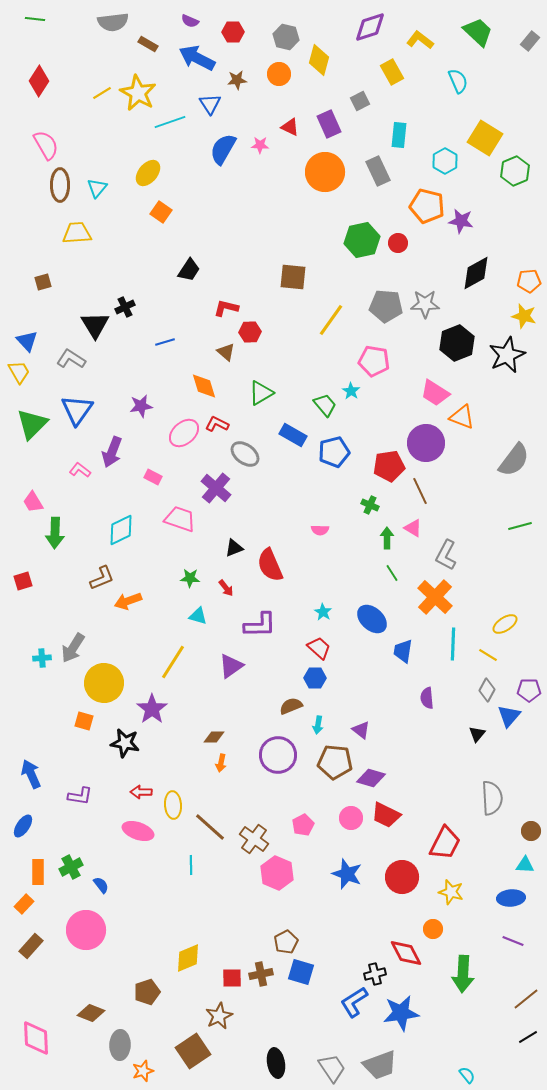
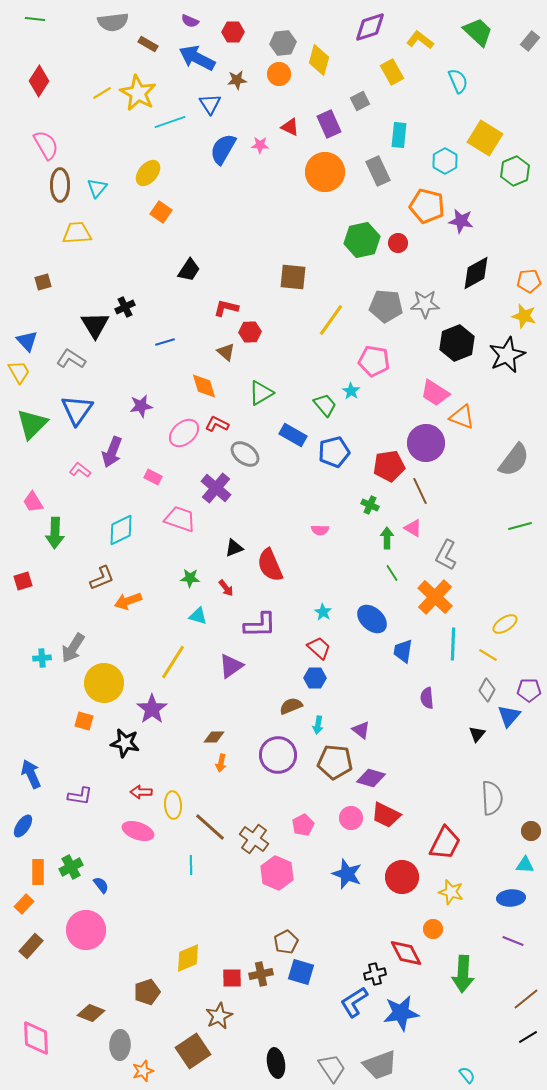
gray hexagon at (286, 37): moved 3 px left, 6 px down; rotated 20 degrees counterclockwise
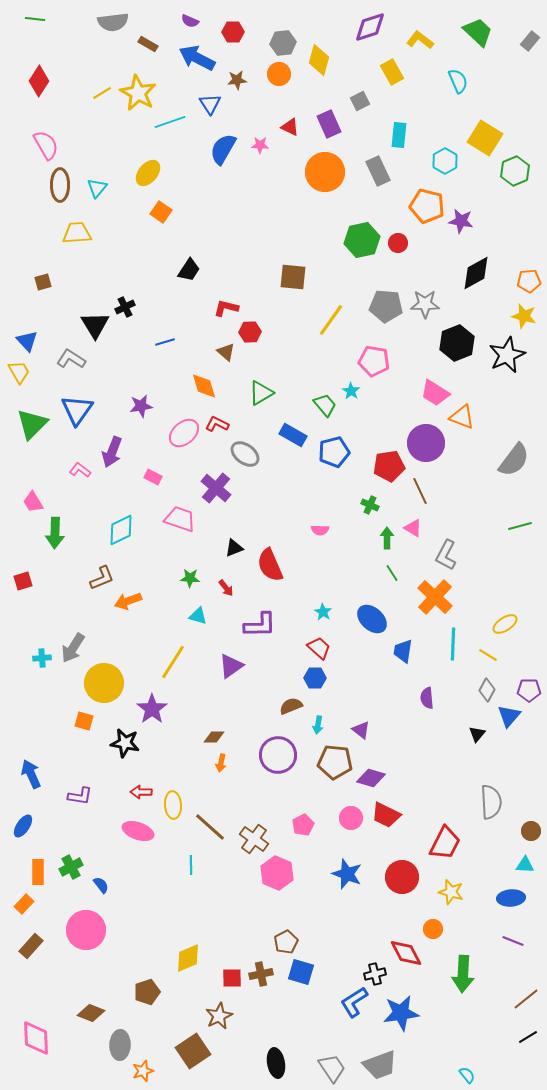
gray semicircle at (492, 798): moved 1 px left, 4 px down
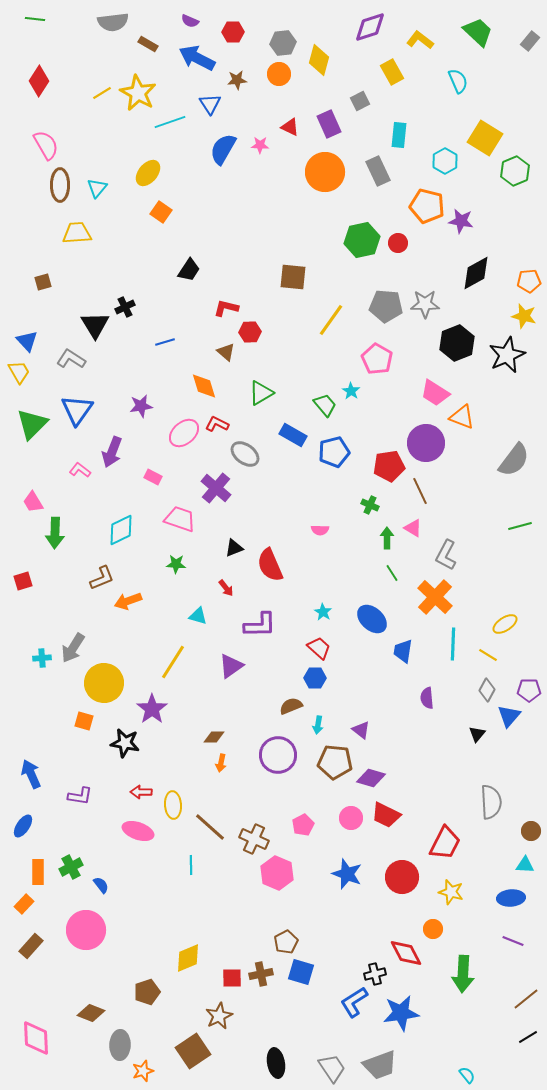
pink pentagon at (374, 361): moved 3 px right, 2 px up; rotated 20 degrees clockwise
green star at (190, 578): moved 14 px left, 14 px up
brown cross at (254, 839): rotated 12 degrees counterclockwise
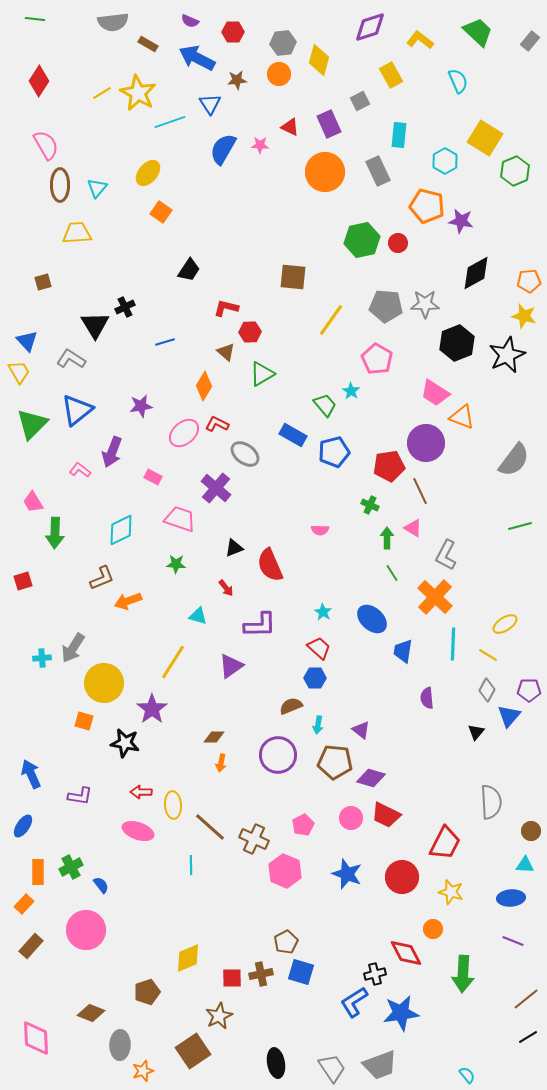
yellow rectangle at (392, 72): moved 1 px left, 3 px down
orange diamond at (204, 386): rotated 48 degrees clockwise
green triangle at (261, 393): moved 1 px right, 19 px up
blue triangle at (77, 410): rotated 16 degrees clockwise
black triangle at (477, 734): moved 1 px left, 2 px up
pink hexagon at (277, 873): moved 8 px right, 2 px up
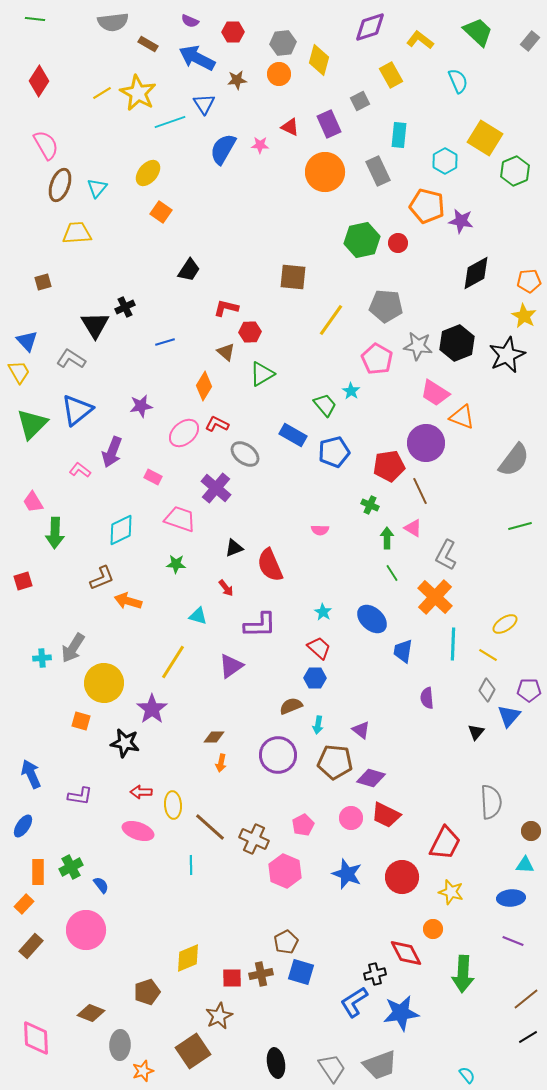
blue triangle at (210, 104): moved 6 px left
brown ellipse at (60, 185): rotated 20 degrees clockwise
gray star at (425, 304): moved 7 px left, 42 px down; rotated 8 degrees clockwise
yellow star at (524, 316): rotated 15 degrees clockwise
orange arrow at (128, 601): rotated 36 degrees clockwise
orange square at (84, 721): moved 3 px left
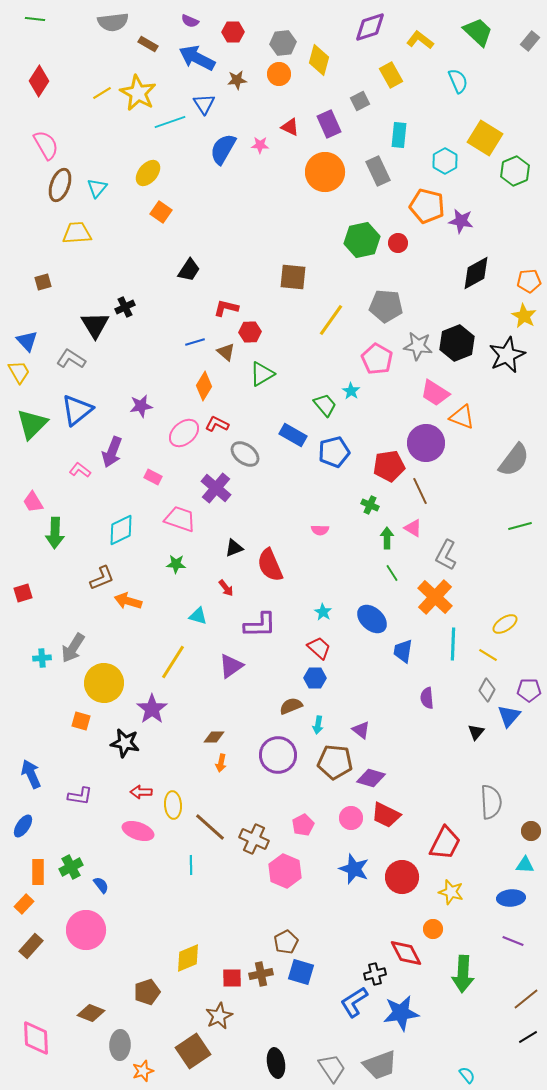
blue line at (165, 342): moved 30 px right
red square at (23, 581): moved 12 px down
blue star at (347, 874): moved 7 px right, 5 px up
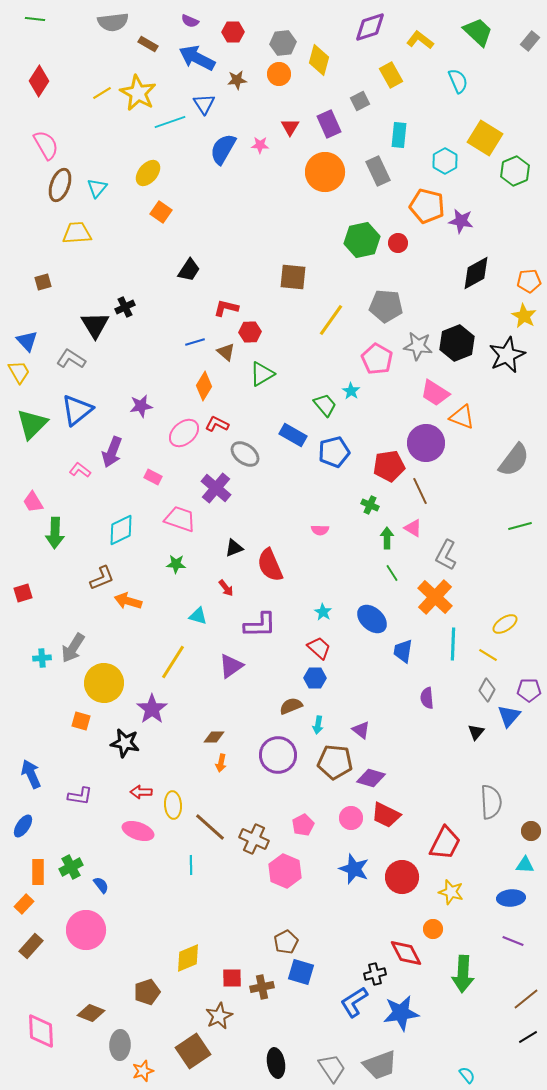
red triangle at (290, 127): rotated 36 degrees clockwise
brown cross at (261, 974): moved 1 px right, 13 px down
pink diamond at (36, 1038): moved 5 px right, 7 px up
